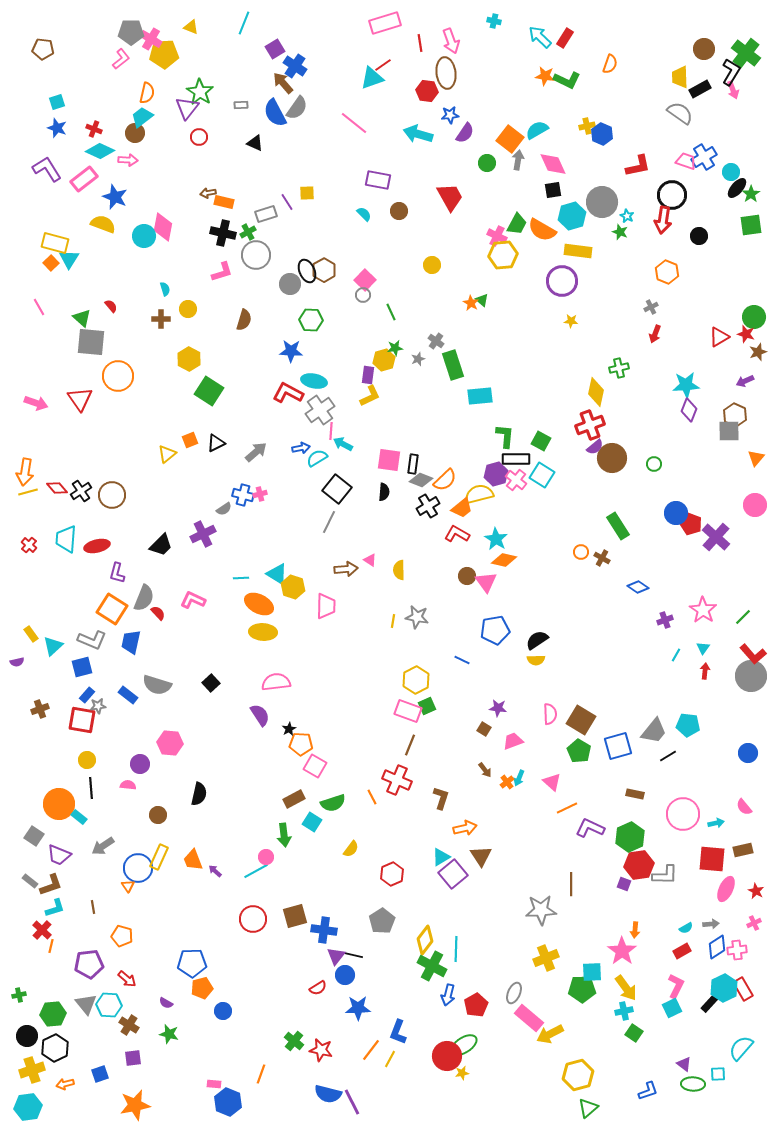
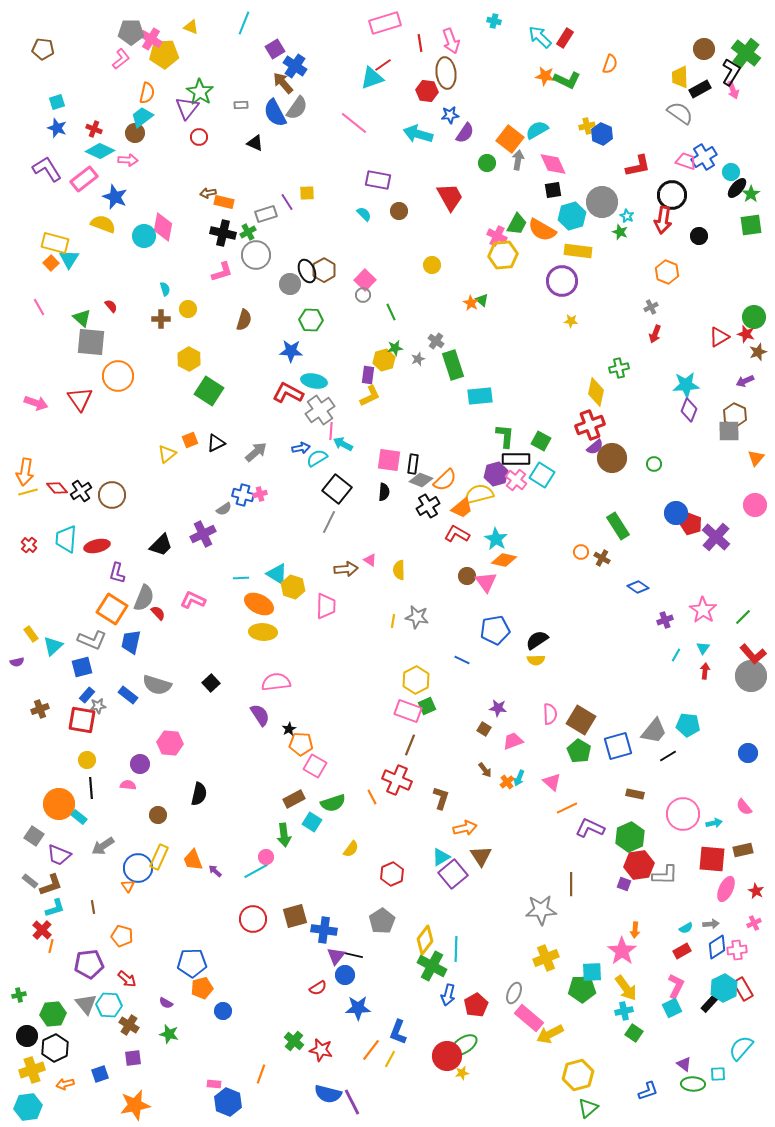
cyan arrow at (716, 823): moved 2 px left
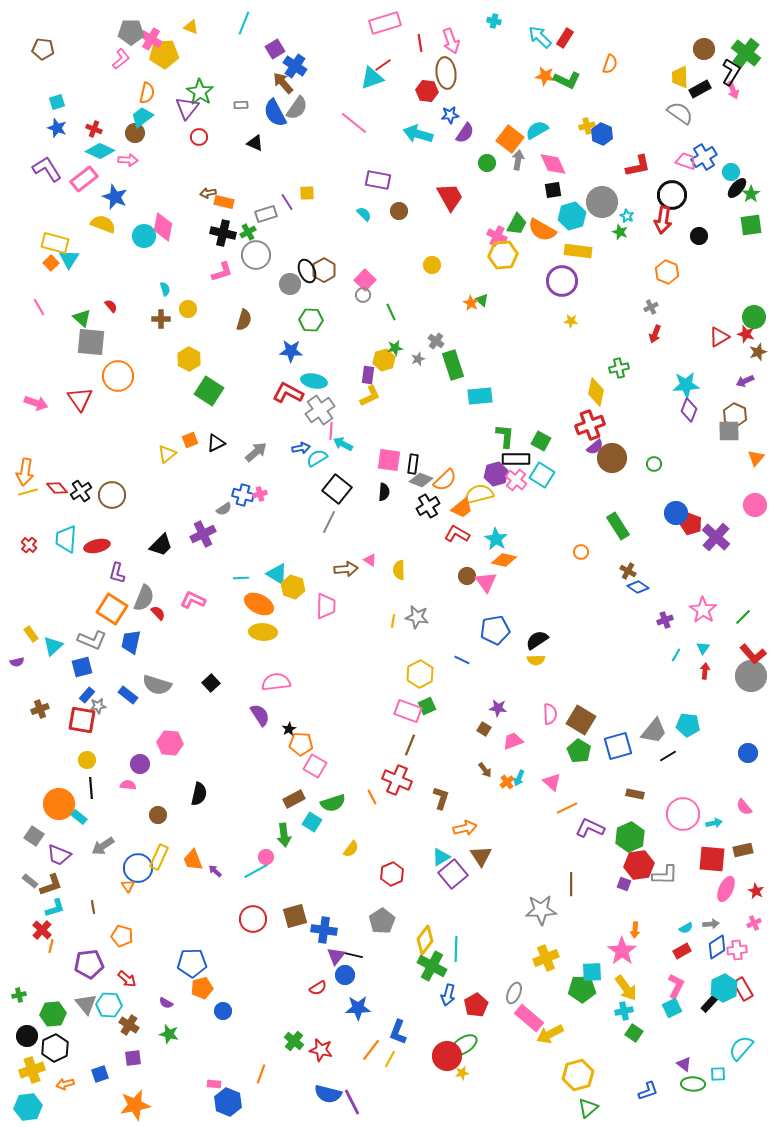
brown cross at (602, 558): moved 26 px right, 13 px down
yellow hexagon at (416, 680): moved 4 px right, 6 px up
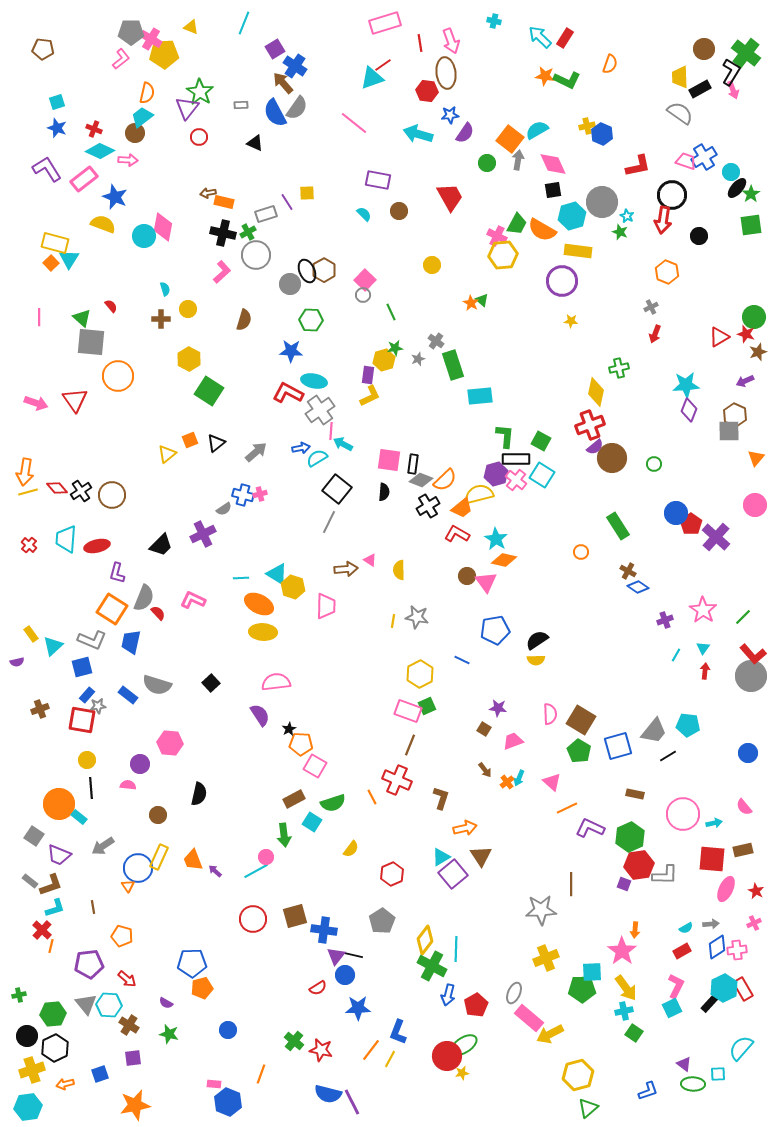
pink L-shape at (222, 272): rotated 25 degrees counterclockwise
pink line at (39, 307): moved 10 px down; rotated 30 degrees clockwise
red triangle at (80, 399): moved 5 px left, 1 px down
black triangle at (216, 443): rotated 12 degrees counterclockwise
red pentagon at (691, 524): rotated 15 degrees clockwise
blue circle at (223, 1011): moved 5 px right, 19 px down
